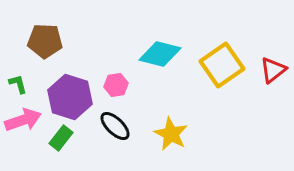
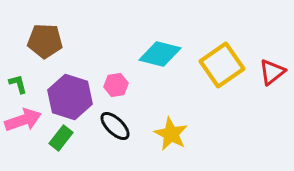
red triangle: moved 1 px left, 2 px down
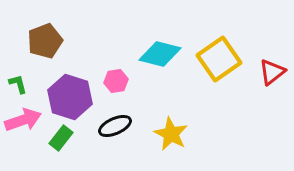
brown pentagon: rotated 24 degrees counterclockwise
yellow square: moved 3 px left, 6 px up
pink hexagon: moved 4 px up
black ellipse: rotated 68 degrees counterclockwise
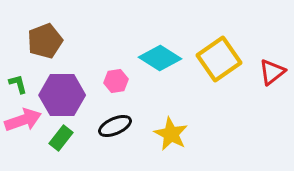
cyan diamond: moved 4 px down; rotated 18 degrees clockwise
purple hexagon: moved 8 px left, 2 px up; rotated 18 degrees counterclockwise
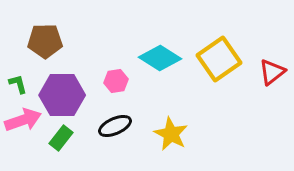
brown pentagon: rotated 20 degrees clockwise
